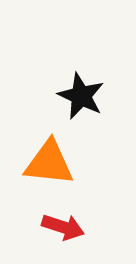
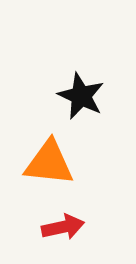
red arrow: rotated 30 degrees counterclockwise
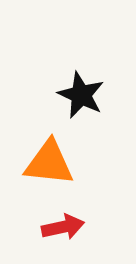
black star: moved 1 px up
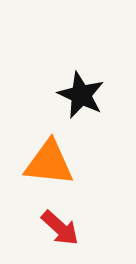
red arrow: moved 3 px left, 1 px down; rotated 54 degrees clockwise
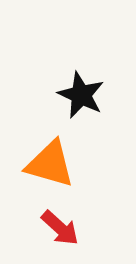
orange triangle: moved 1 px right, 1 px down; rotated 10 degrees clockwise
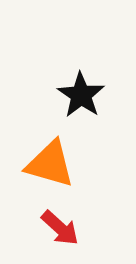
black star: rotated 9 degrees clockwise
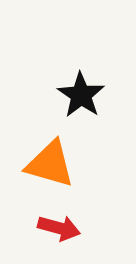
red arrow: moved 1 px left; rotated 27 degrees counterclockwise
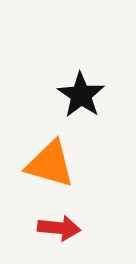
red arrow: rotated 9 degrees counterclockwise
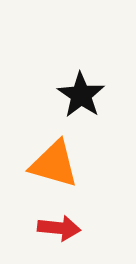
orange triangle: moved 4 px right
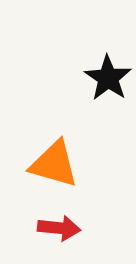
black star: moved 27 px right, 17 px up
